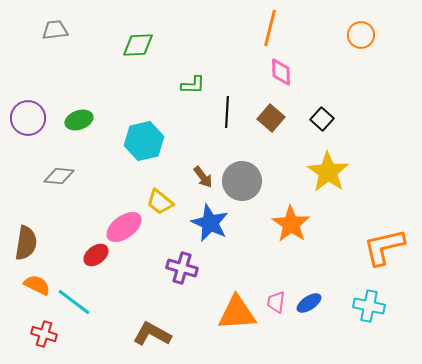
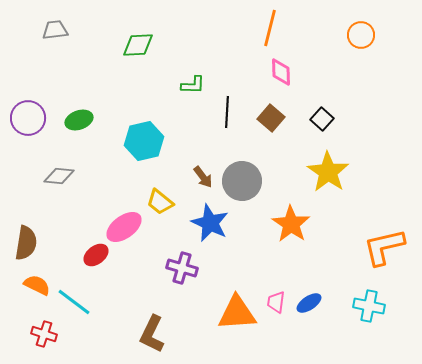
brown L-shape: rotated 93 degrees counterclockwise
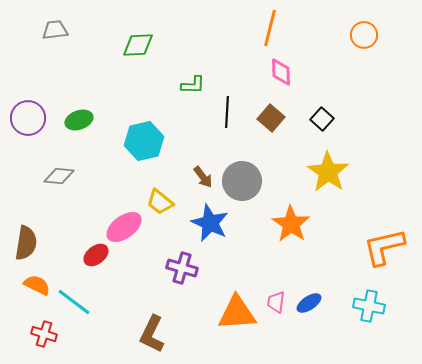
orange circle: moved 3 px right
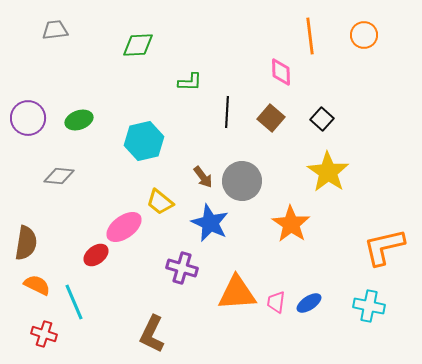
orange line: moved 40 px right, 8 px down; rotated 21 degrees counterclockwise
green L-shape: moved 3 px left, 3 px up
cyan line: rotated 30 degrees clockwise
orange triangle: moved 20 px up
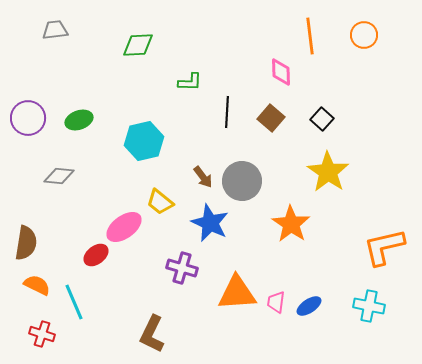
blue ellipse: moved 3 px down
red cross: moved 2 px left
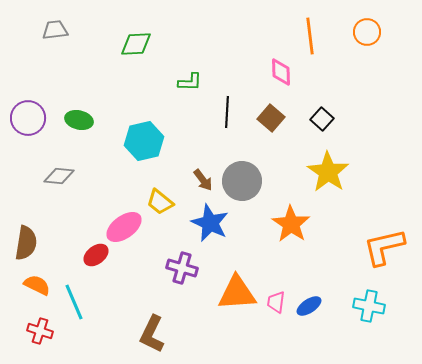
orange circle: moved 3 px right, 3 px up
green diamond: moved 2 px left, 1 px up
green ellipse: rotated 32 degrees clockwise
brown arrow: moved 3 px down
red cross: moved 2 px left, 3 px up
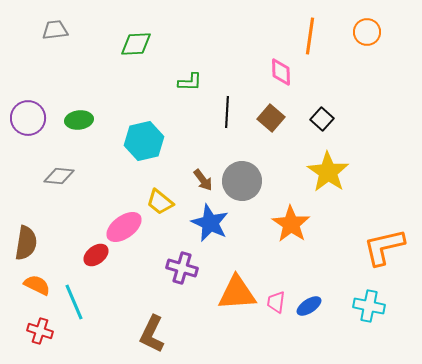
orange line: rotated 15 degrees clockwise
green ellipse: rotated 20 degrees counterclockwise
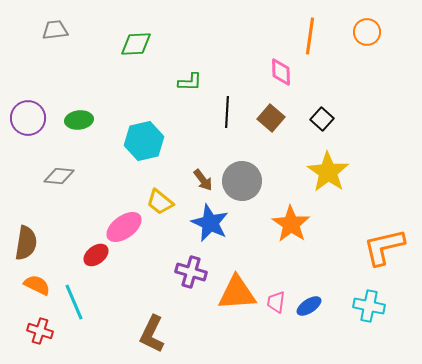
purple cross: moved 9 px right, 4 px down
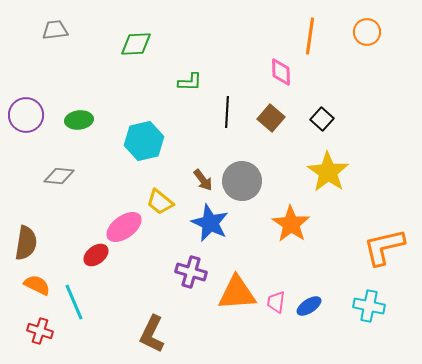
purple circle: moved 2 px left, 3 px up
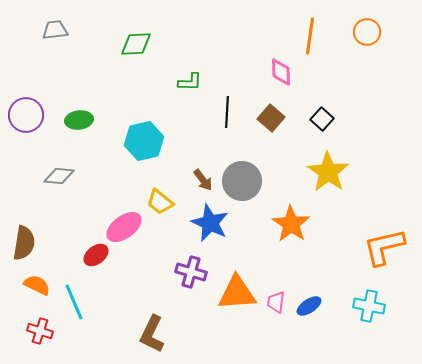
brown semicircle: moved 2 px left
